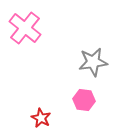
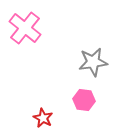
red star: moved 2 px right
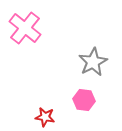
gray star: rotated 20 degrees counterclockwise
red star: moved 2 px right, 1 px up; rotated 18 degrees counterclockwise
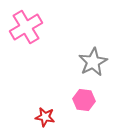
pink cross: moved 1 px right, 1 px up; rotated 20 degrees clockwise
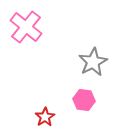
pink cross: rotated 20 degrees counterclockwise
red star: rotated 30 degrees clockwise
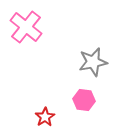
gray star: rotated 16 degrees clockwise
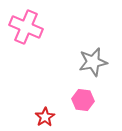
pink cross: rotated 16 degrees counterclockwise
pink hexagon: moved 1 px left
